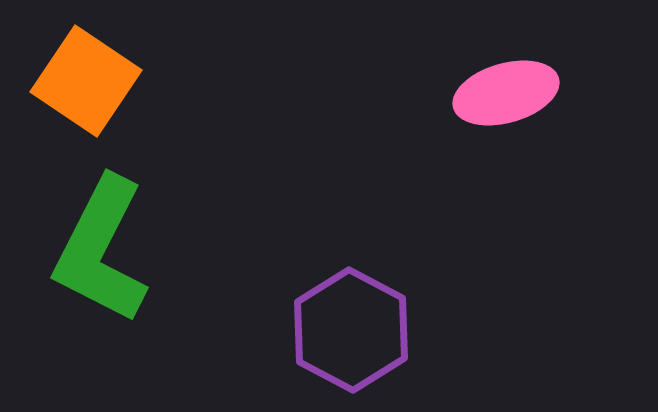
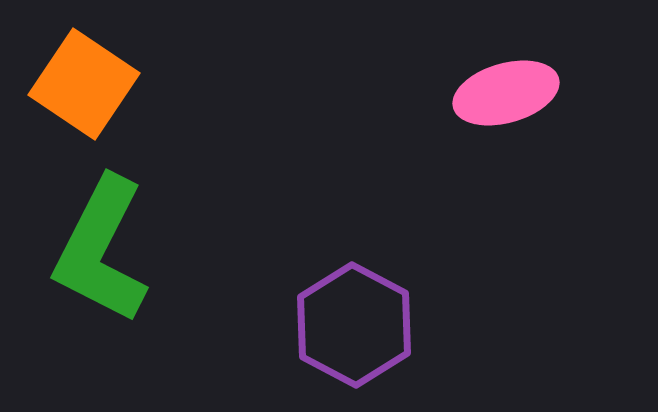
orange square: moved 2 px left, 3 px down
purple hexagon: moved 3 px right, 5 px up
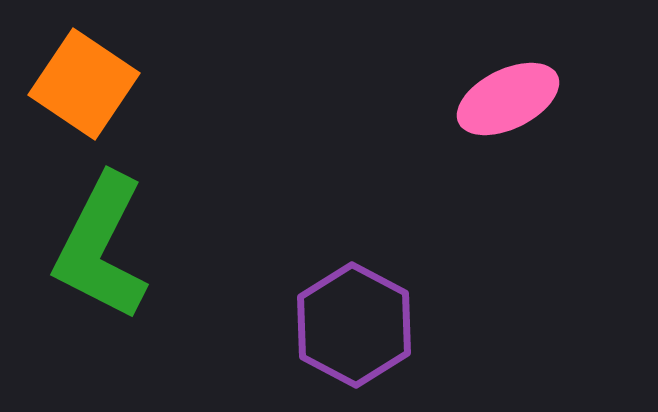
pink ellipse: moved 2 px right, 6 px down; rotated 10 degrees counterclockwise
green L-shape: moved 3 px up
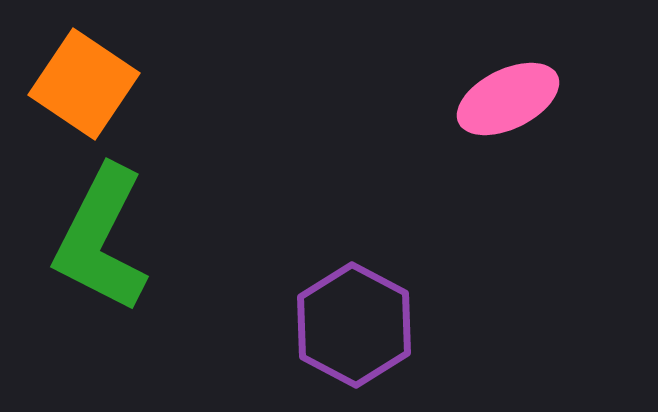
green L-shape: moved 8 px up
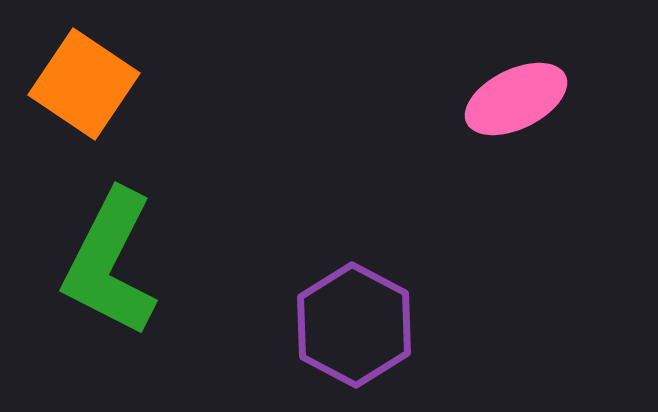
pink ellipse: moved 8 px right
green L-shape: moved 9 px right, 24 px down
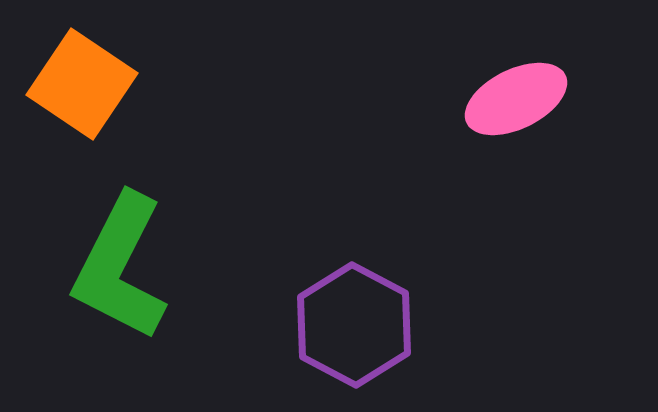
orange square: moved 2 px left
green L-shape: moved 10 px right, 4 px down
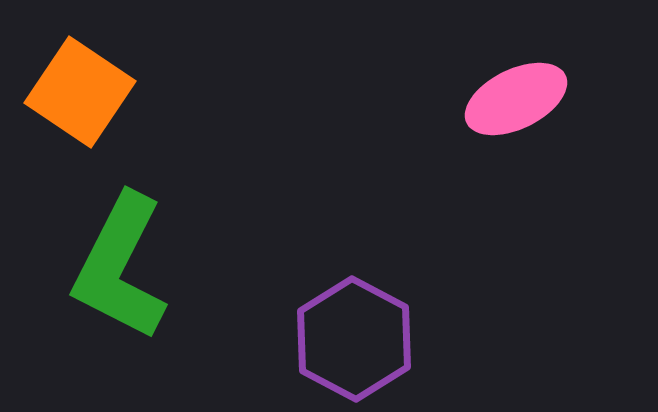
orange square: moved 2 px left, 8 px down
purple hexagon: moved 14 px down
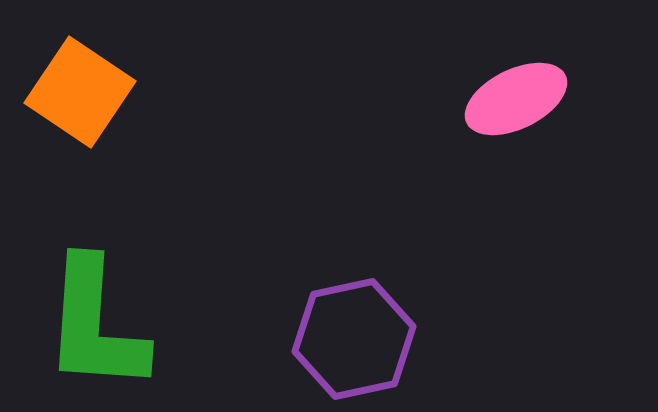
green L-shape: moved 25 px left, 58 px down; rotated 23 degrees counterclockwise
purple hexagon: rotated 20 degrees clockwise
